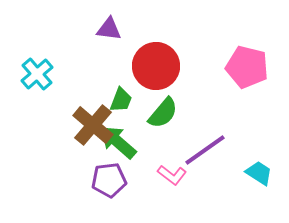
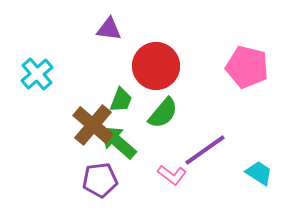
purple pentagon: moved 9 px left
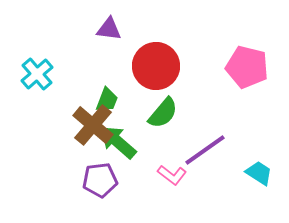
green trapezoid: moved 14 px left
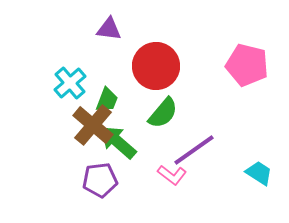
pink pentagon: moved 2 px up
cyan cross: moved 33 px right, 9 px down
purple line: moved 11 px left
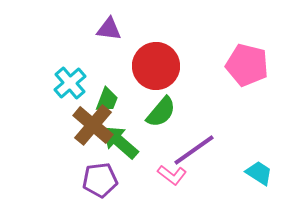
green semicircle: moved 2 px left, 1 px up
green arrow: moved 2 px right
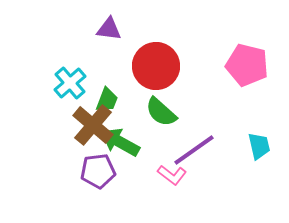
green semicircle: rotated 92 degrees clockwise
green arrow: rotated 12 degrees counterclockwise
cyan trapezoid: moved 27 px up; rotated 44 degrees clockwise
purple pentagon: moved 2 px left, 9 px up
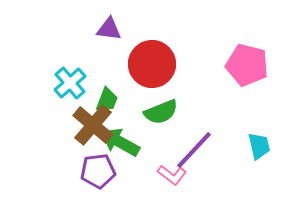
red circle: moved 4 px left, 2 px up
green semicircle: rotated 64 degrees counterclockwise
purple line: rotated 12 degrees counterclockwise
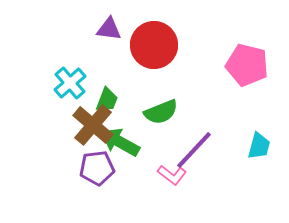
red circle: moved 2 px right, 19 px up
cyan trapezoid: rotated 28 degrees clockwise
purple pentagon: moved 1 px left, 3 px up
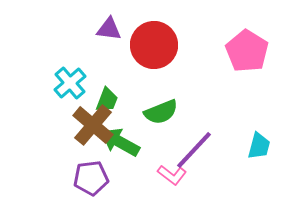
pink pentagon: moved 14 px up; rotated 18 degrees clockwise
purple pentagon: moved 6 px left, 10 px down
